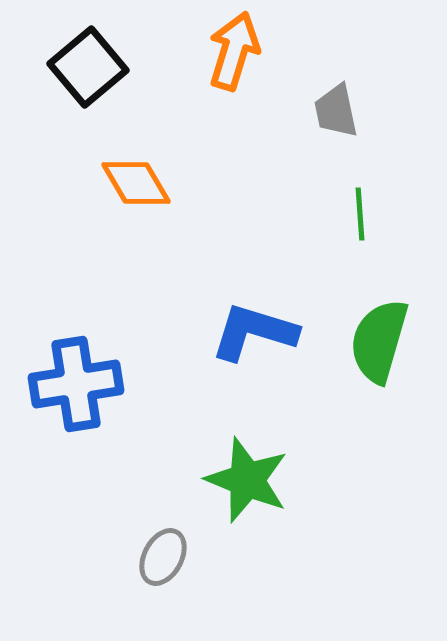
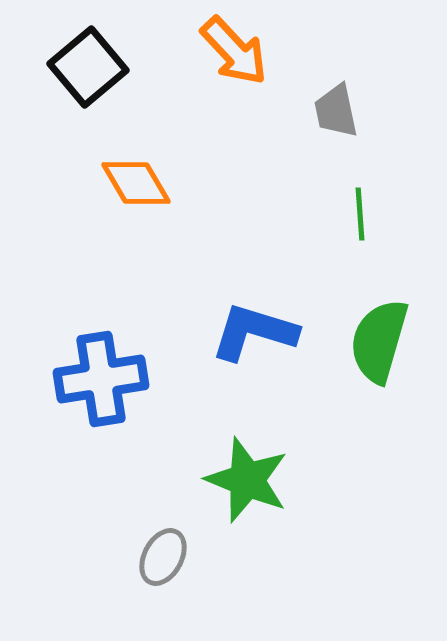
orange arrow: rotated 120 degrees clockwise
blue cross: moved 25 px right, 5 px up
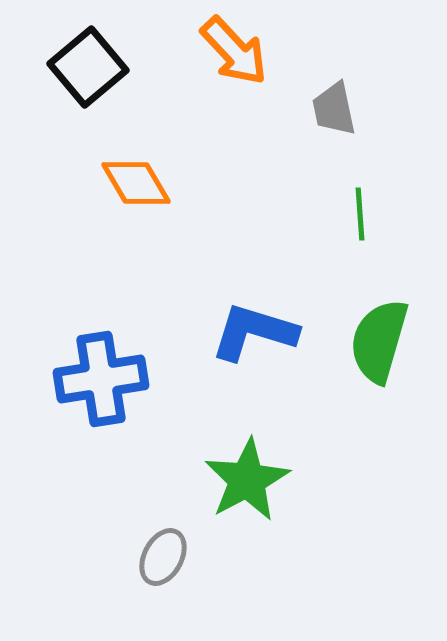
gray trapezoid: moved 2 px left, 2 px up
green star: rotated 22 degrees clockwise
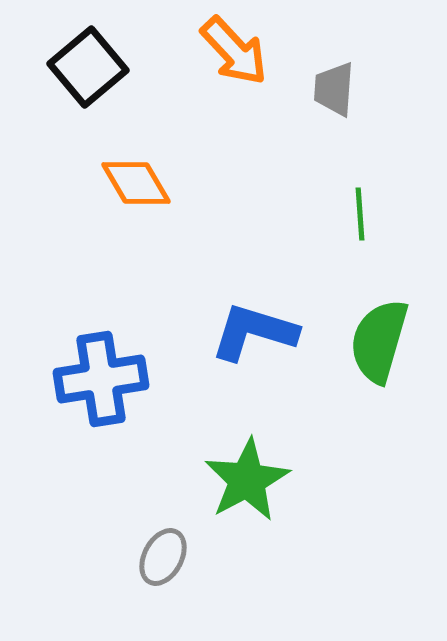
gray trapezoid: moved 20 px up; rotated 16 degrees clockwise
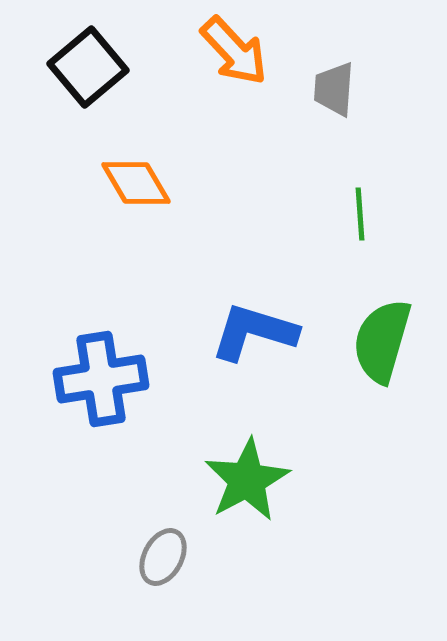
green semicircle: moved 3 px right
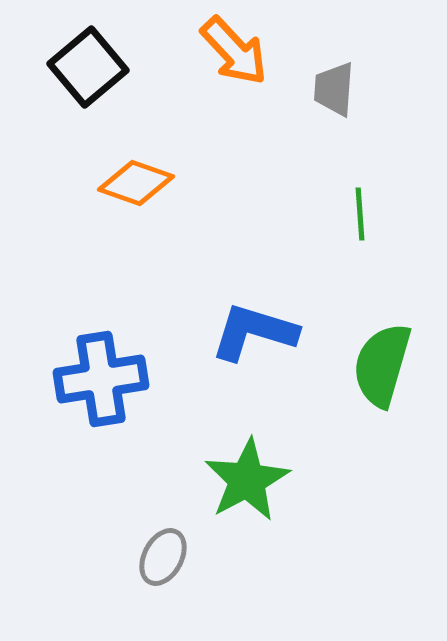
orange diamond: rotated 40 degrees counterclockwise
green semicircle: moved 24 px down
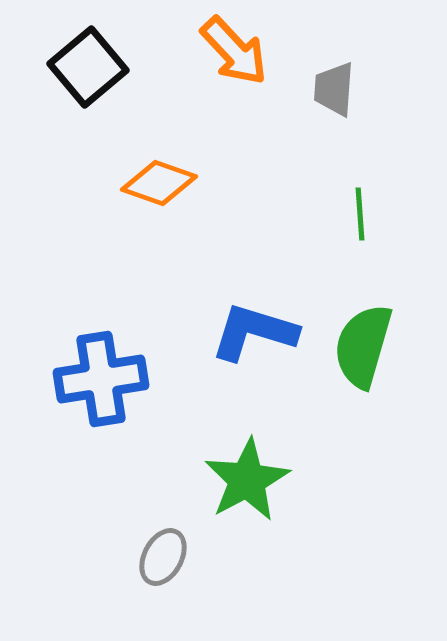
orange diamond: moved 23 px right
green semicircle: moved 19 px left, 19 px up
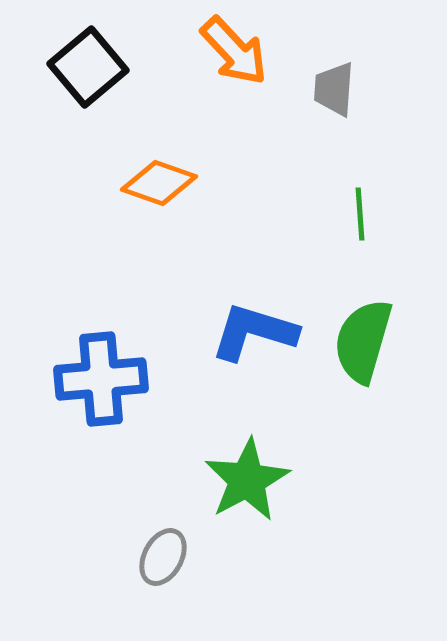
green semicircle: moved 5 px up
blue cross: rotated 4 degrees clockwise
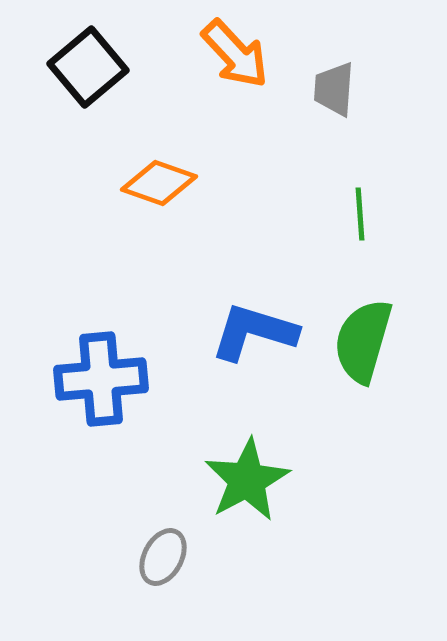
orange arrow: moved 1 px right, 3 px down
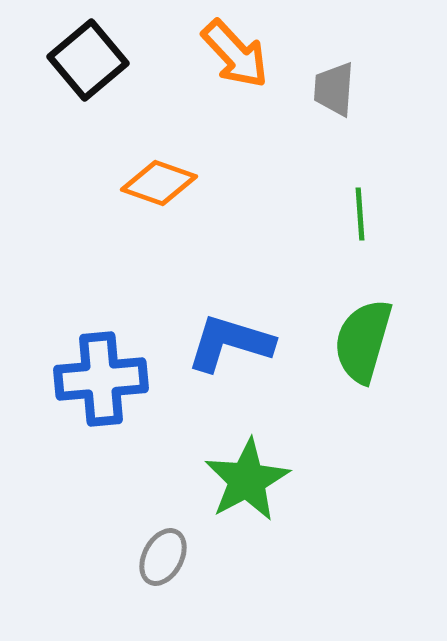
black square: moved 7 px up
blue L-shape: moved 24 px left, 11 px down
